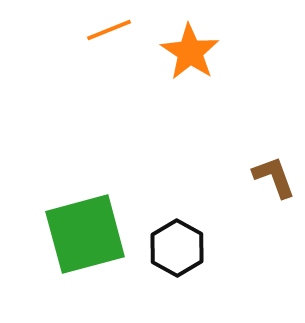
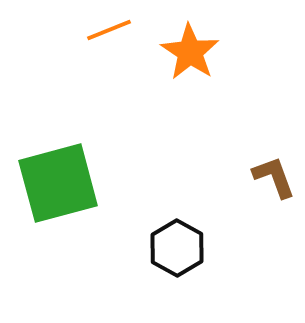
green square: moved 27 px left, 51 px up
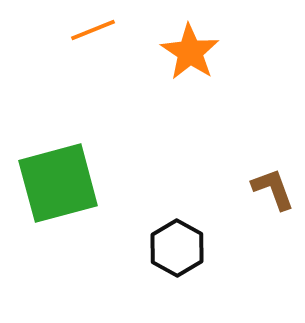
orange line: moved 16 px left
brown L-shape: moved 1 px left, 12 px down
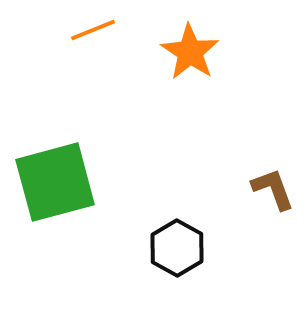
green square: moved 3 px left, 1 px up
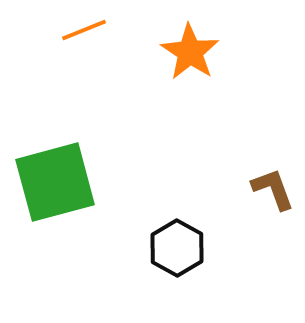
orange line: moved 9 px left
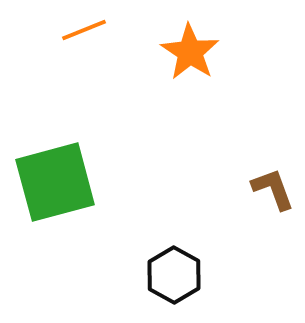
black hexagon: moved 3 px left, 27 px down
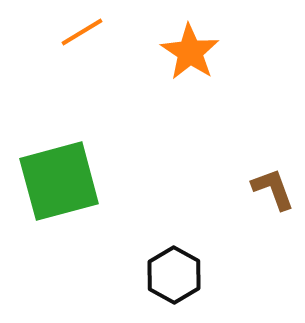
orange line: moved 2 px left, 2 px down; rotated 9 degrees counterclockwise
green square: moved 4 px right, 1 px up
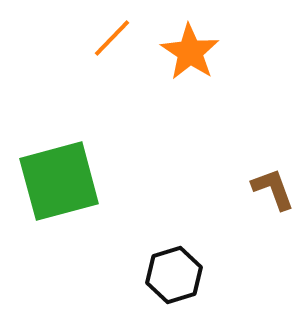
orange line: moved 30 px right, 6 px down; rotated 15 degrees counterclockwise
black hexagon: rotated 14 degrees clockwise
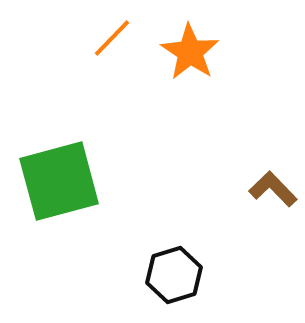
brown L-shape: rotated 24 degrees counterclockwise
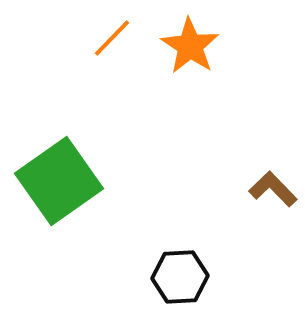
orange star: moved 6 px up
green square: rotated 20 degrees counterclockwise
black hexagon: moved 6 px right, 2 px down; rotated 14 degrees clockwise
